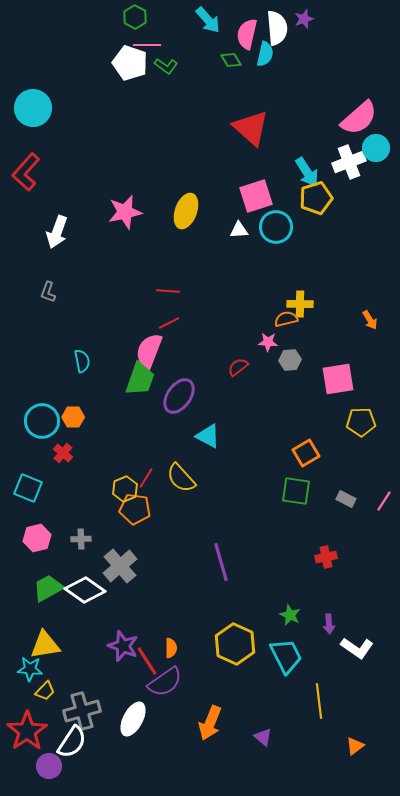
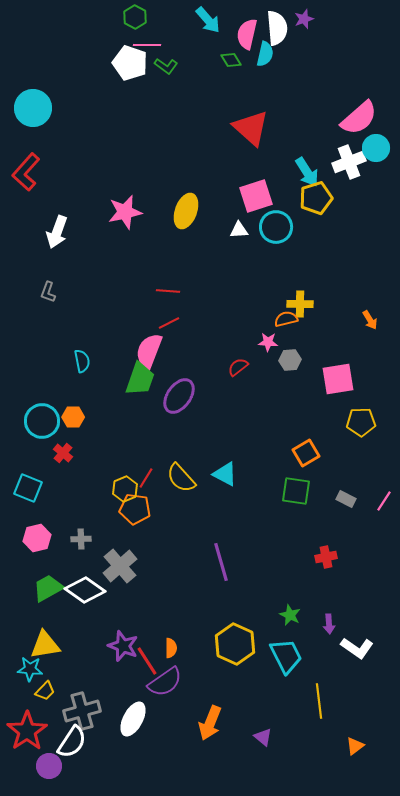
cyan triangle at (208, 436): moved 17 px right, 38 px down
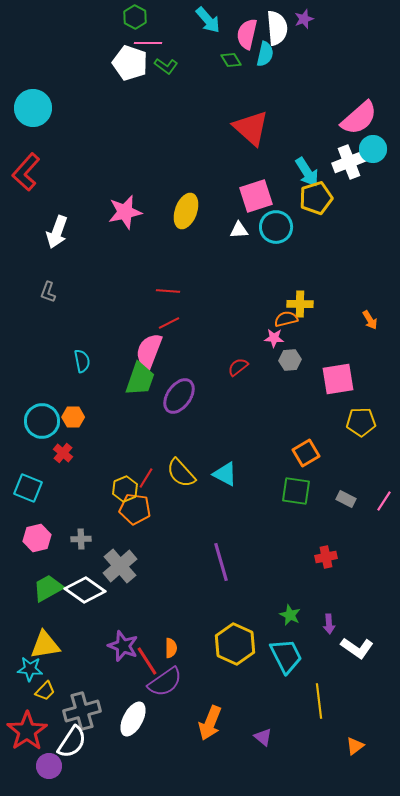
pink line at (147, 45): moved 1 px right, 2 px up
cyan circle at (376, 148): moved 3 px left, 1 px down
pink star at (268, 342): moved 6 px right, 4 px up
yellow semicircle at (181, 478): moved 5 px up
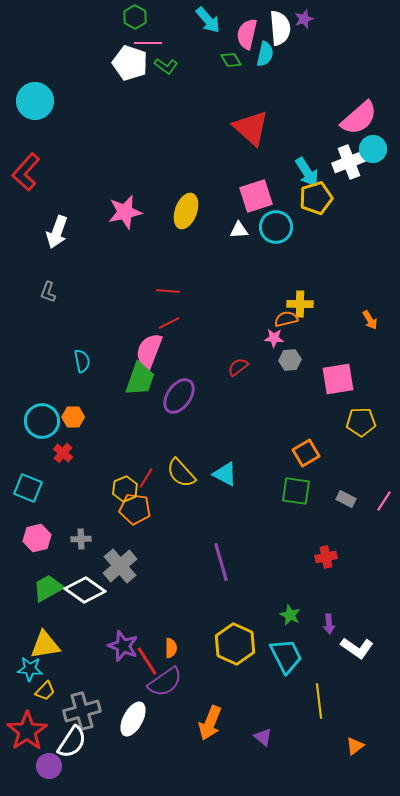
white semicircle at (277, 28): moved 3 px right
cyan circle at (33, 108): moved 2 px right, 7 px up
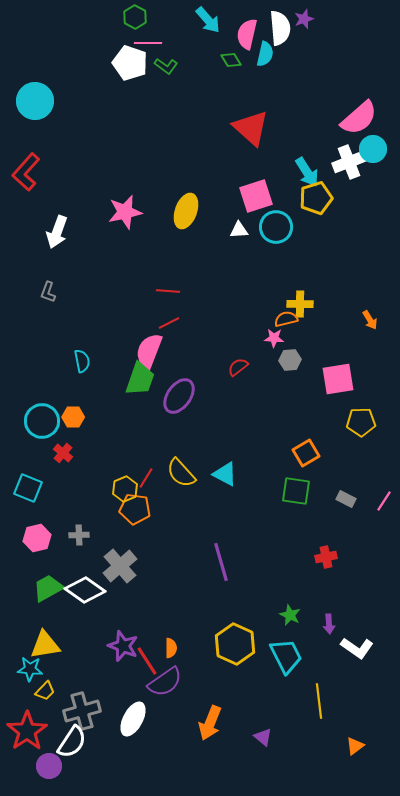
gray cross at (81, 539): moved 2 px left, 4 px up
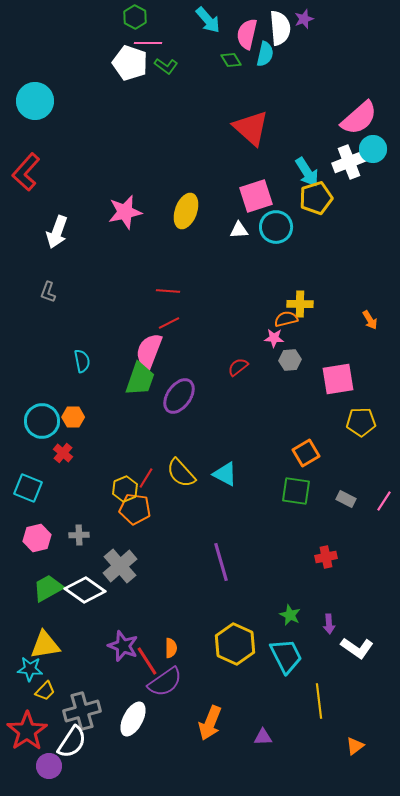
purple triangle at (263, 737): rotated 42 degrees counterclockwise
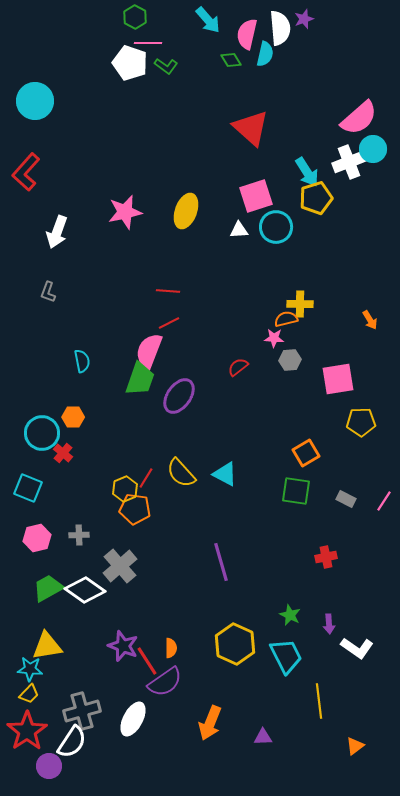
cyan circle at (42, 421): moved 12 px down
yellow triangle at (45, 645): moved 2 px right, 1 px down
yellow trapezoid at (45, 691): moved 16 px left, 3 px down
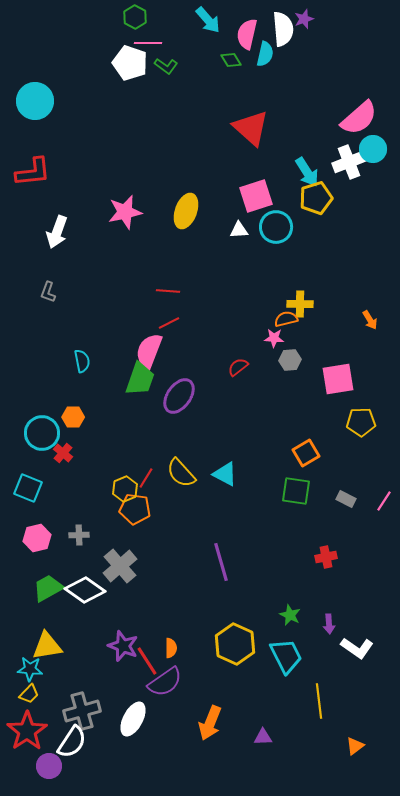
white semicircle at (280, 28): moved 3 px right, 1 px down
red L-shape at (26, 172): moved 7 px right; rotated 138 degrees counterclockwise
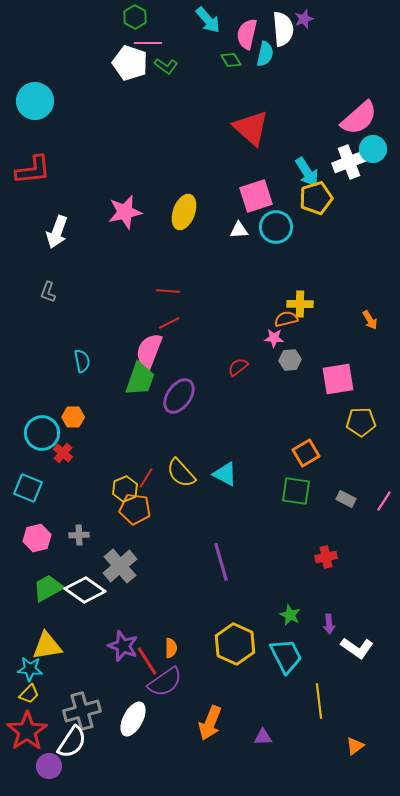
red L-shape at (33, 172): moved 2 px up
yellow ellipse at (186, 211): moved 2 px left, 1 px down
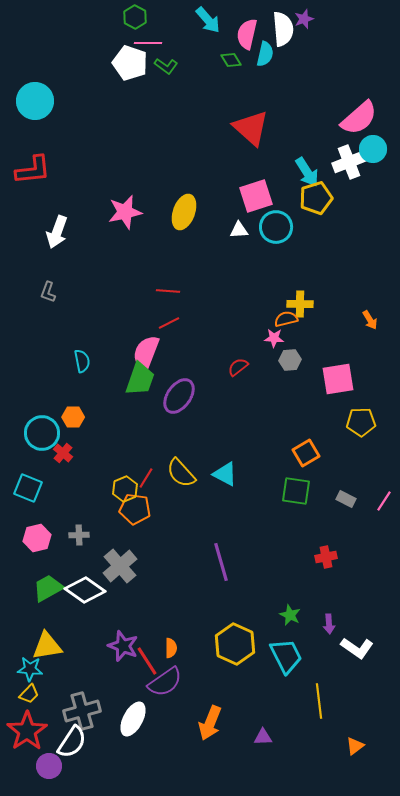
pink semicircle at (149, 351): moved 3 px left, 2 px down
